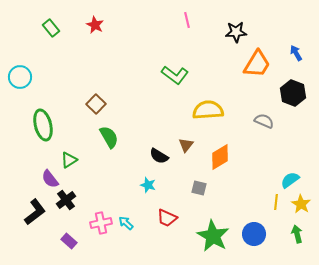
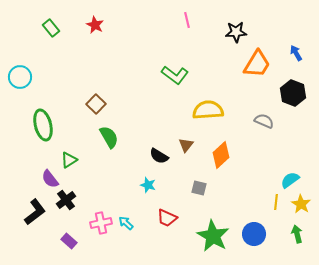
orange diamond: moved 1 px right, 2 px up; rotated 12 degrees counterclockwise
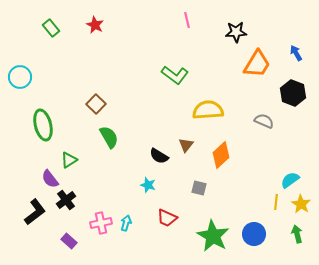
cyan arrow: rotated 63 degrees clockwise
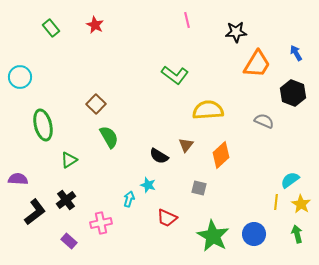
purple semicircle: moved 32 px left; rotated 132 degrees clockwise
cyan arrow: moved 3 px right, 24 px up
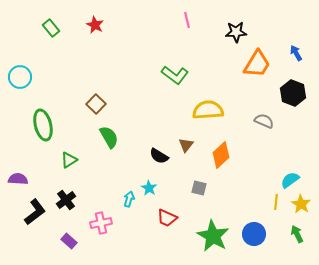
cyan star: moved 1 px right, 3 px down; rotated 14 degrees clockwise
green arrow: rotated 12 degrees counterclockwise
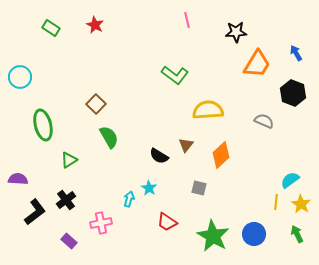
green rectangle: rotated 18 degrees counterclockwise
red trapezoid: moved 4 px down; rotated 10 degrees clockwise
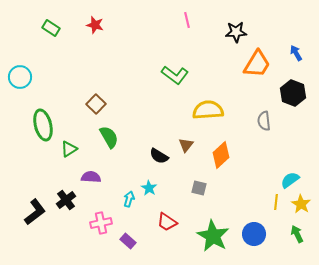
red star: rotated 12 degrees counterclockwise
gray semicircle: rotated 120 degrees counterclockwise
green triangle: moved 11 px up
purple semicircle: moved 73 px right, 2 px up
purple rectangle: moved 59 px right
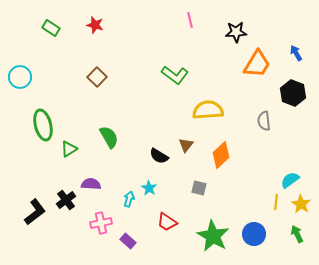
pink line: moved 3 px right
brown square: moved 1 px right, 27 px up
purple semicircle: moved 7 px down
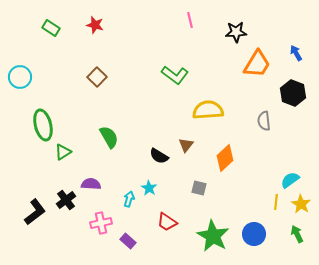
green triangle: moved 6 px left, 3 px down
orange diamond: moved 4 px right, 3 px down
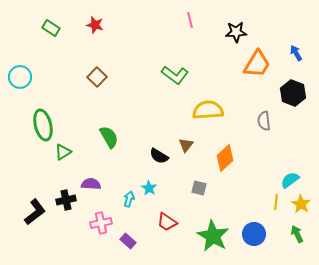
black cross: rotated 24 degrees clockwise
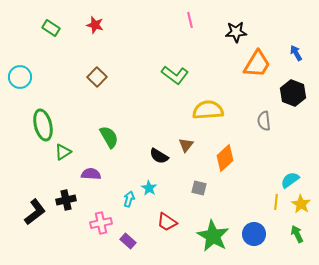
purple semicircle: moved 10 px up
